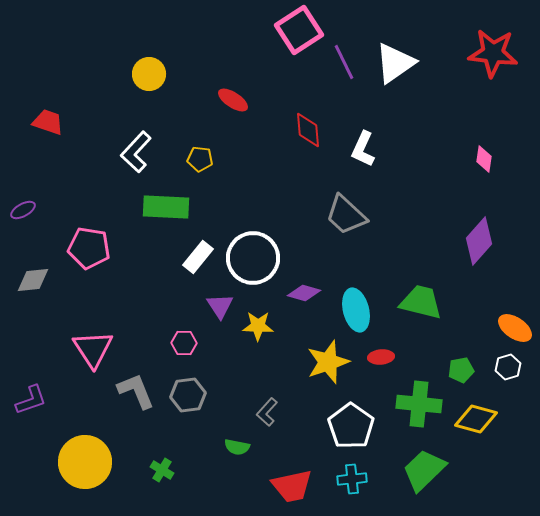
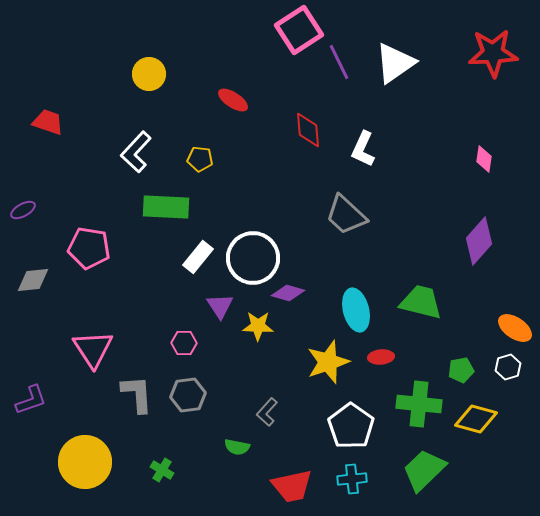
red star at (493, 53): rotated 9 degrees counterclockwise
purple line at (344, 62): moved 5 px left
purple diamond at (304, 293): moved 16 px left
gray L-shape at (136, 391): moved 1 px right, 3 px down; rotated 18 degrees clockwise
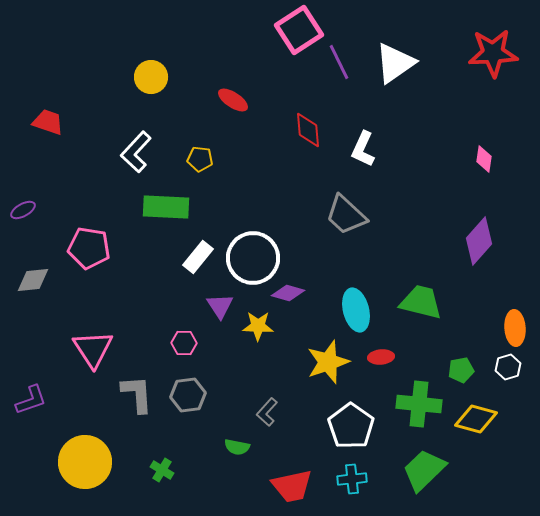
yellow circle at (149, 74): moved 2 px right, 3 px down
orange ellipse at (515, 328): rotated 52 degrees clockwise
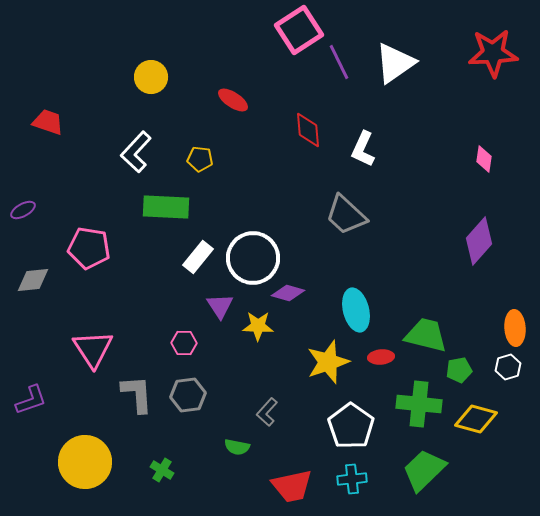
green trapezoid at (421, 302): moved 5 px right, 33 px down
green pentagon at (461, 370): moved 2 px left
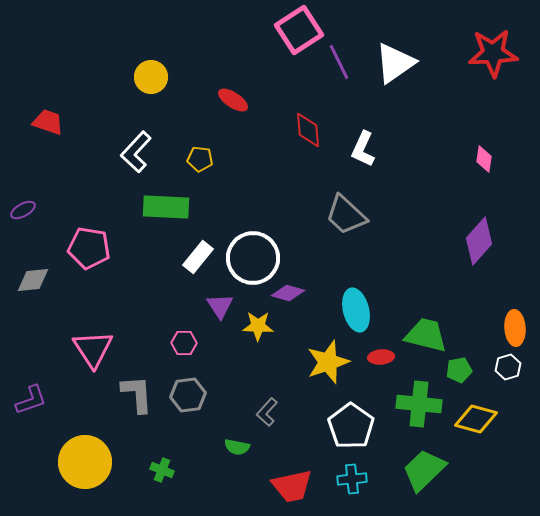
green cross at (162, 470): rotated 10 degrees counterclockwise
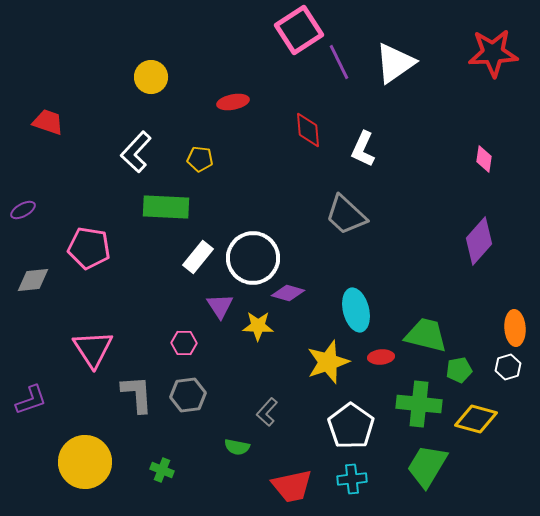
red ellipse at (233, 100): moved 2 px down; rotated 44 degrees counterclockwise
green trapezoid at (424, 470): moved 3 px right, 4 px up; rotated 15 degrees counterclockwise
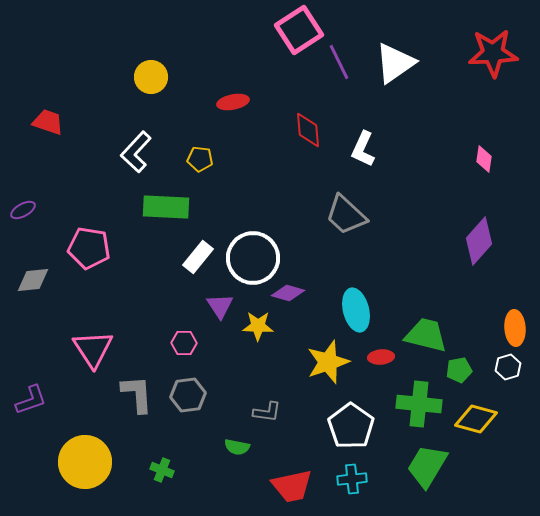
gray L-shape at (267, 412): rotated 124 degrees counterclockwise
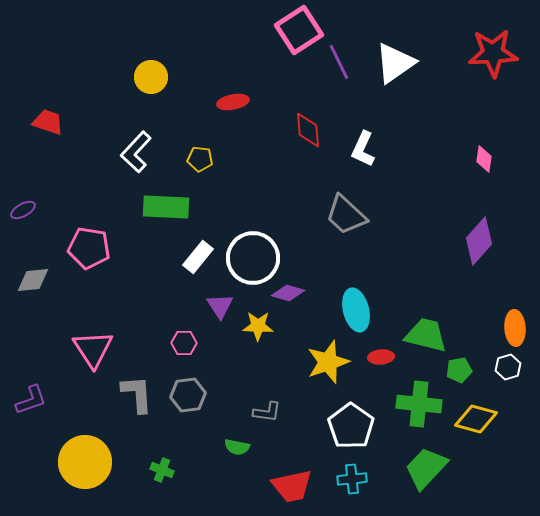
green trapezoid at (427, 466): moved 1 px left, 2 px down; rotated 12 degrees clockwise
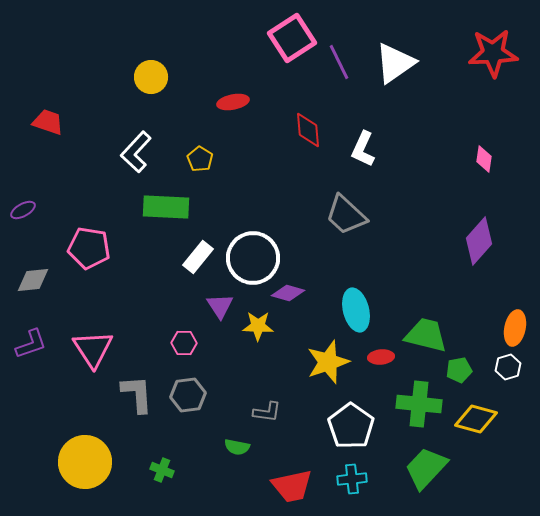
pink square at (299, 30): moved 7 px left, 8 px down
yellow pentagon at (200, 159): rotated 25 degrees clockwise
orange ellipse at (515, 328): rotated 16 degrees clockwise
purple L-shape at (31, 400): moved 56 px up
